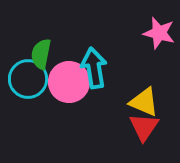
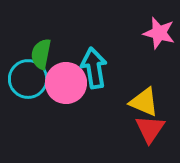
pink circle: moved 3 px left, 1 px down
red triangle: moved 6 px right, 2 px down
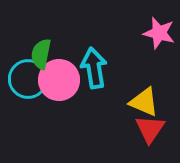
pink circle: moved 7 px left, 3 px up
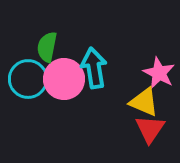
pink star: moved 40 px down; rotated 12 degrees clockwise
green semicircle: moved 6 px right, 7 px up
pink circle: moved 5 px right, 1 px up
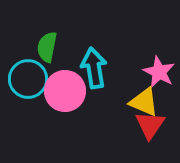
pink star: moved 1 px up
pink circle: moved 1 px right, 12 px down
red triangle: moved 4 px up
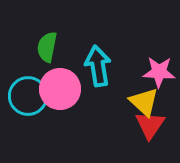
cyan arrow: moved 4 px right, 2 px up
pink star: rotated 24 degrees counterclockwise
cyan circle: moved 17 px down
pink circle: moved 5 px left, 2 px up
yellow triangle: rotated 20 degrees clockwise
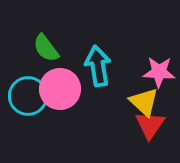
green semicircle: moved 1 px left, 1 px down; rotated 48 degrees counterclockwise
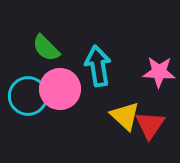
green semicircle: rotated 8 degrees counterclockwise
yellow triangle: moved 19 px left, 14 px down
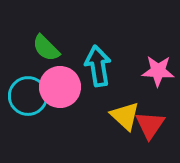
pink star: moved 1 px left, 1 px up
pink circle: moved 2 px up
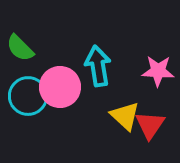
green semicircle: moved 26 px left
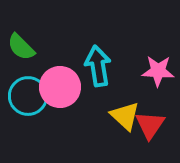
green semicircle: moved 1 px right, 1 px up
